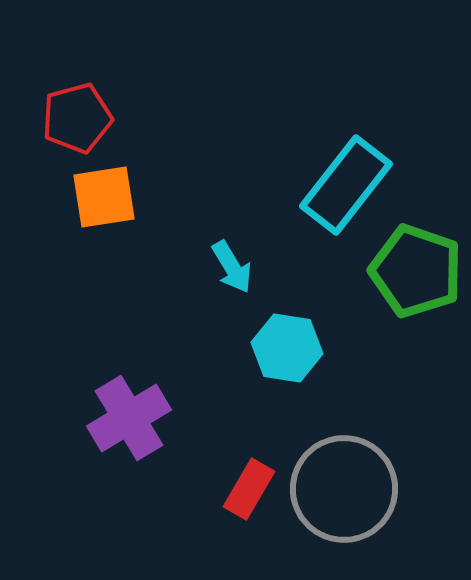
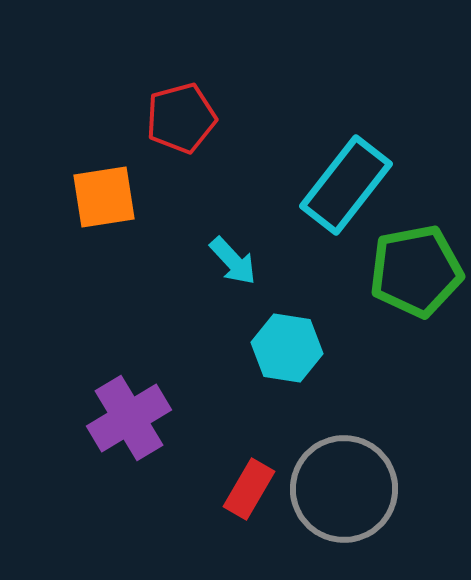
red pentagon: moved 104 px right
cyan arrow: moved 1 px right, 6 px up; rotated 12 degrees counterclockwise
green pentagon: rotated 30 degrees counterclockwise
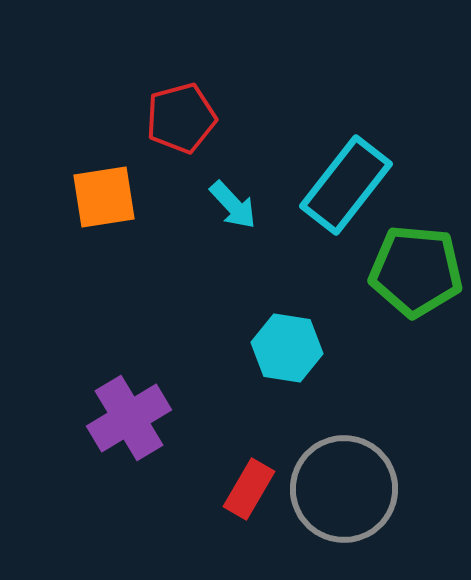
cyan arrow: moved 56 px up
green pentagon: rotated 16 degrees clockwise
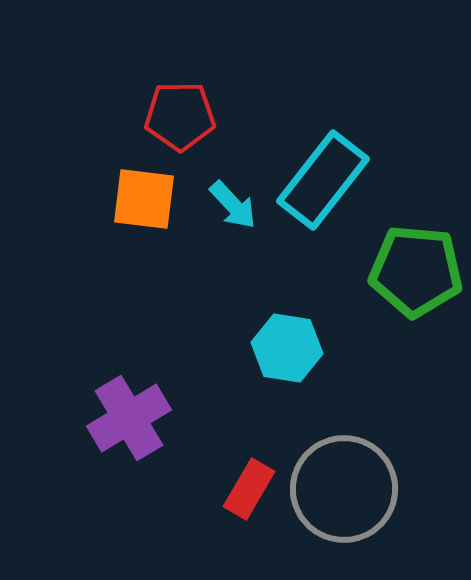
red pentagon: moved 1 px left, 2 px up; rotated 14 degrees clockwise
cyan rectangle: moved 23 px left, 5 px up
orange square: moved 40 px right, 2 px down; rotated 16 degrees clockwise
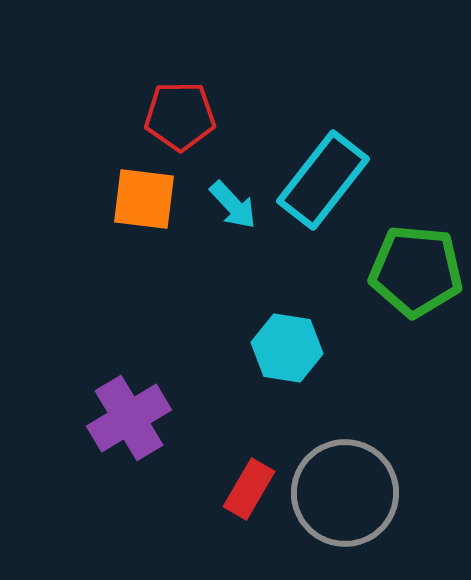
gray circle: moved 1 px right, 4 px down
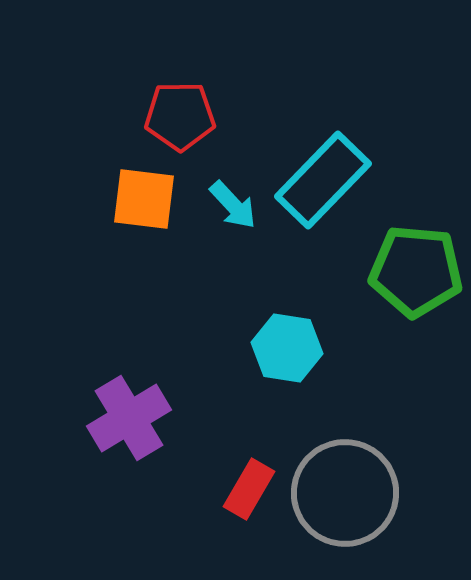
cyan rectangle: rotated 6 degrees clockwise
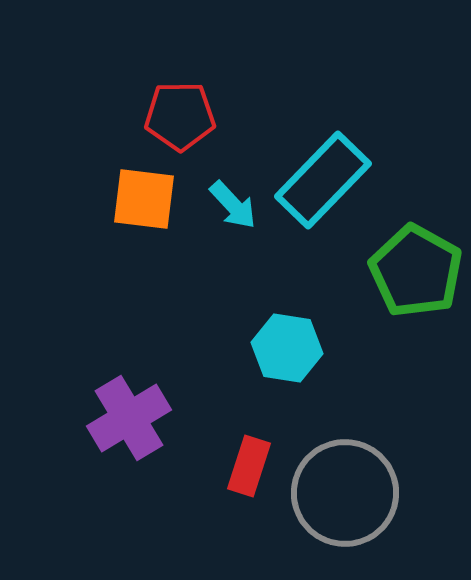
green pentagon: rotated 24 degrees clockwise
red rectangle: moved 23 px up; rotated 12 degrees counterclockwise
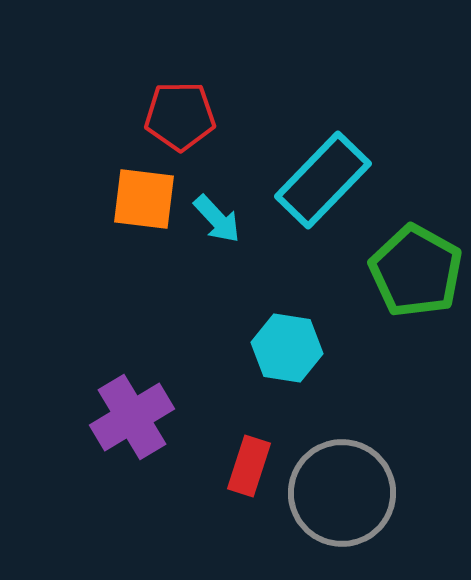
cyan arrow: moved 16 px left, 14 px down
purple cross: moved 3 px right, 1 px up
gray circle: moved 3 px left
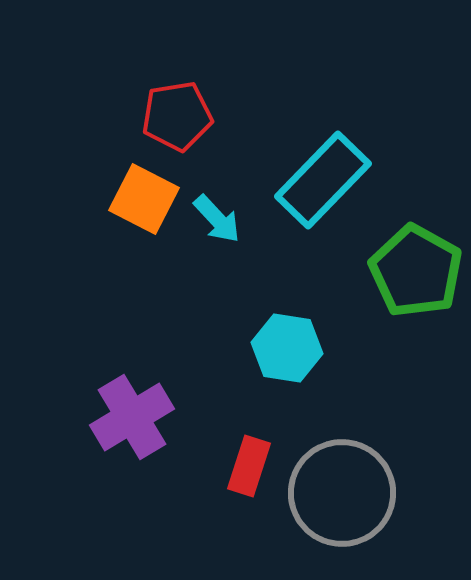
red pentagon: moved 3 px left; rotated 8 degrees counterclockwise
orange square: rotated 20 degrees clockwise
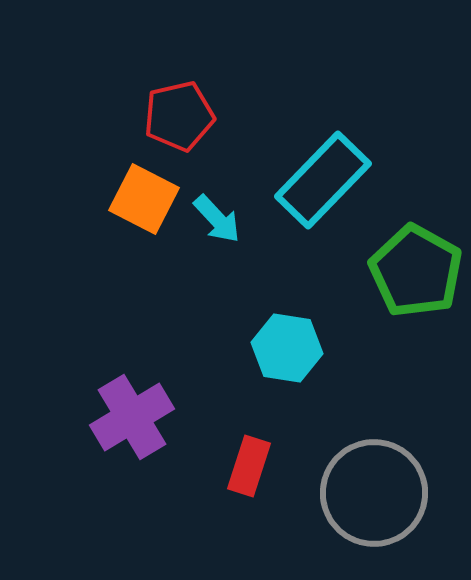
red pentagon: moved 2 px right; rotated 4 degrees counterclockwise
gray circle: moved 32 px right
